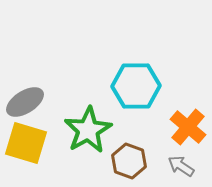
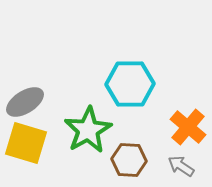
cyan hexagon: moved 6 px left, 2 px up
brown hexagon: moved 1 px up; rotated 16 degrees counterclockwise
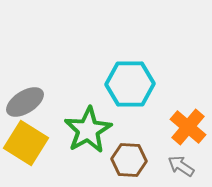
yellow square: rotated 15 degrees clockwise
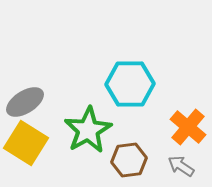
brown hexagon: rotated 12 degrees counterclockwise
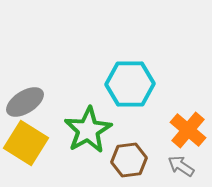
orange cross: moved 3 px down
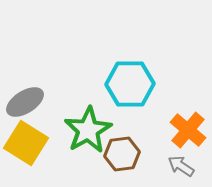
brown hexagon: moved 7 px left, 6 px up
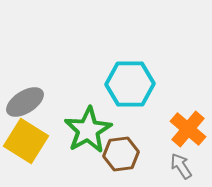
orange cross: moved 1 px up
yellow square: moved 2 px up
brown hexagon: moved 1 px left
gray arrow: rotated 24 degrees clockwise
